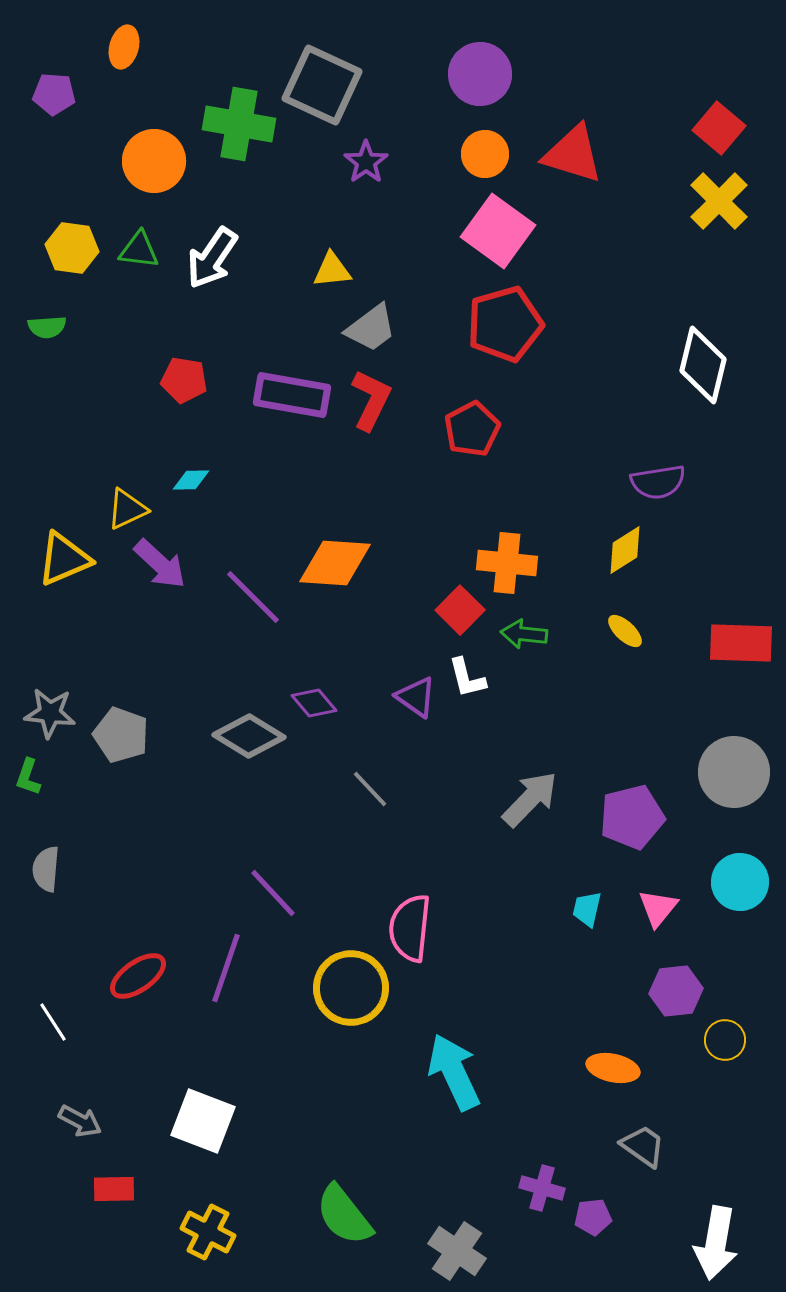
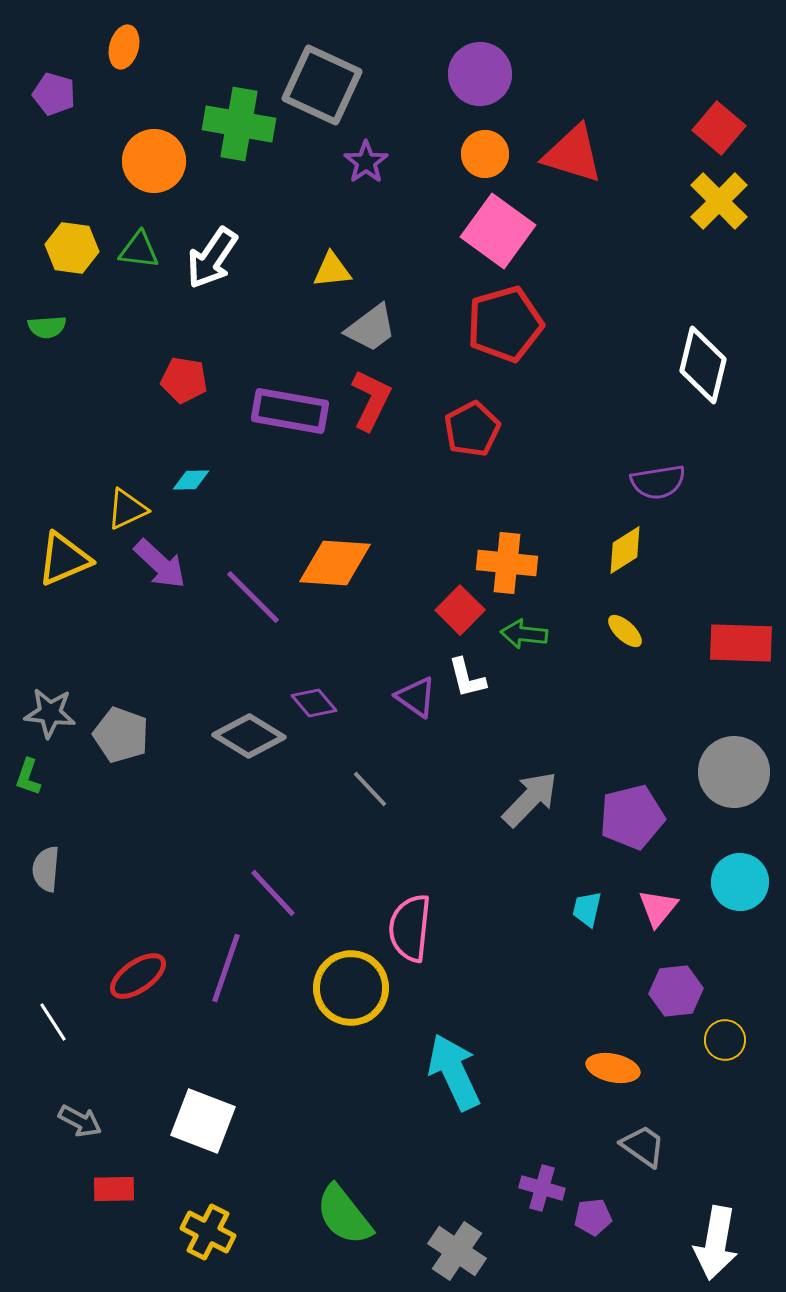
purple pentagon at (54, 94): rotated 12 degrees clockwise
purple rectangle at (292, 395): moved 2 px left, 16 px down
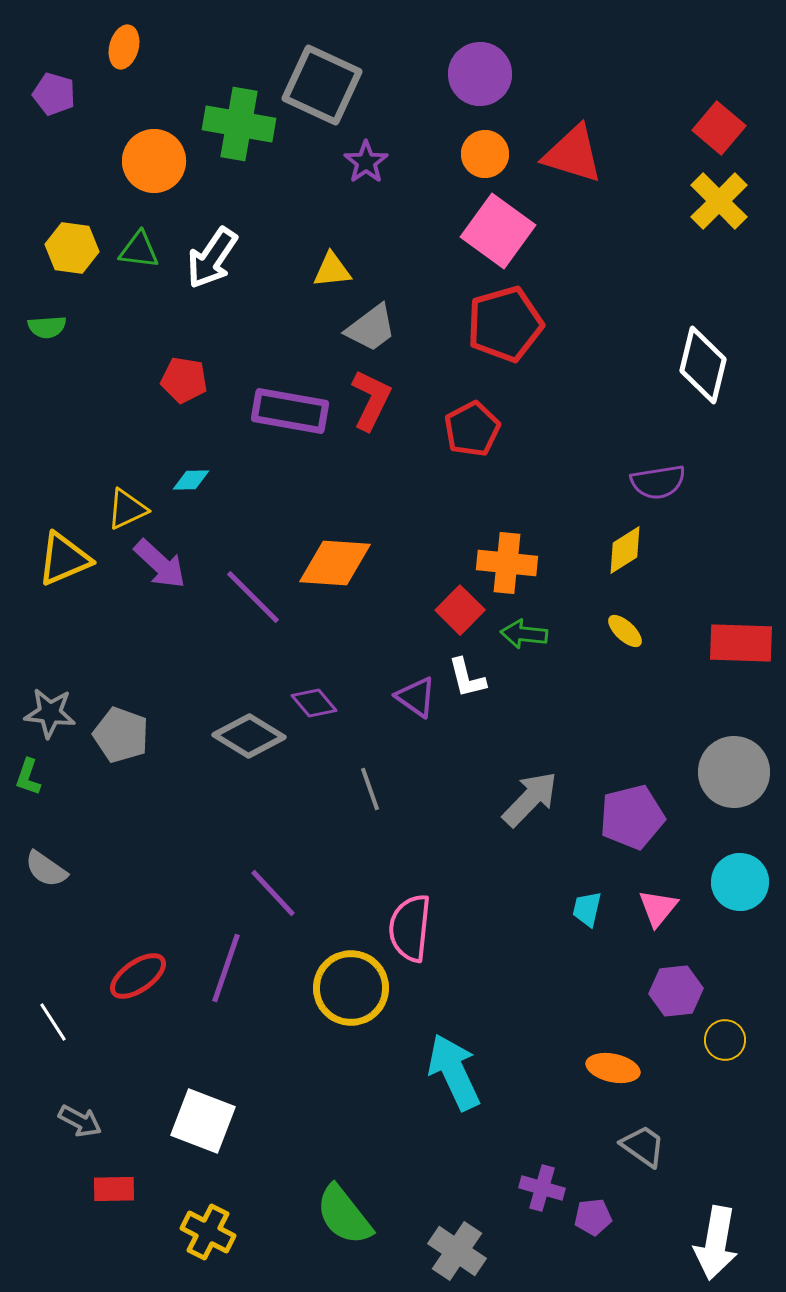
gray line at (370, 789): rotated 24 degrees clockwise
gray semicircle at (46, 869): rotated 60 degrees counterclockwise
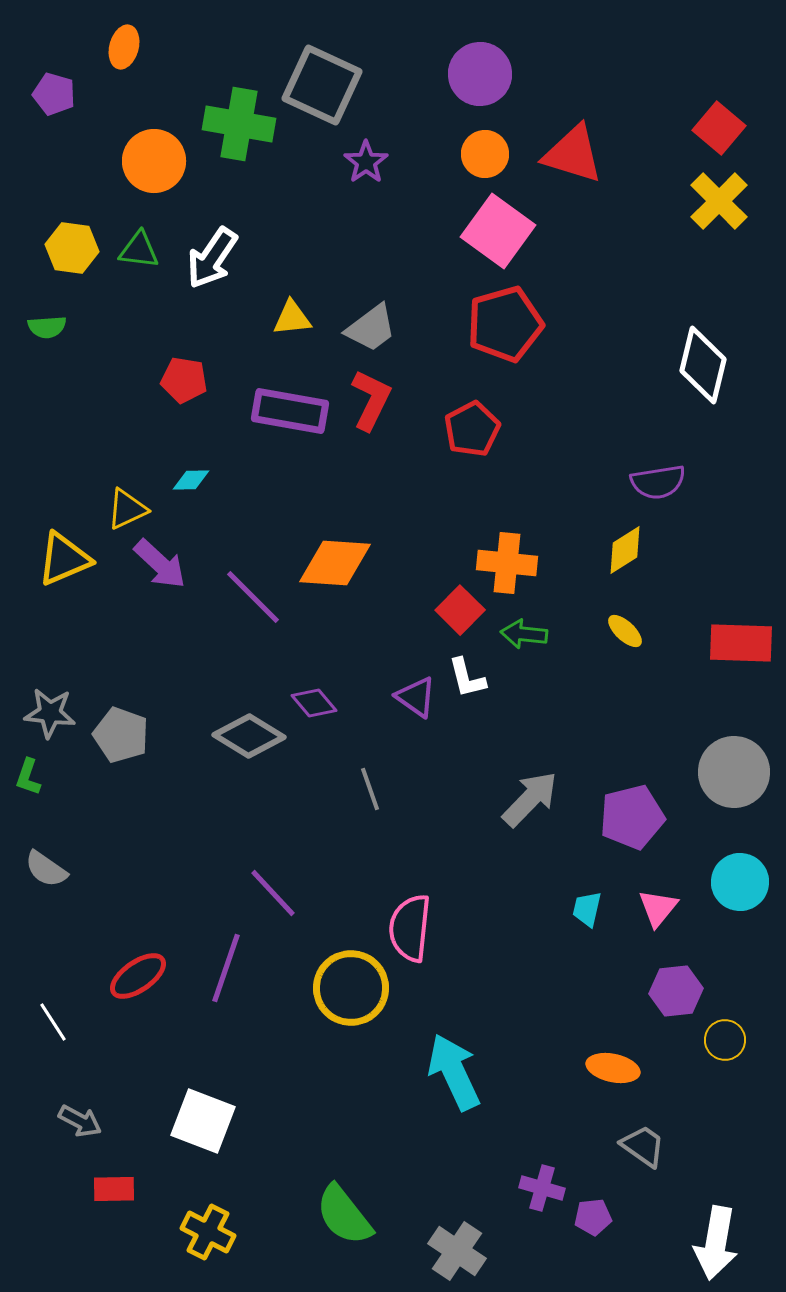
yellow triangle at (332, 270): moved 40 px left, 48 px down
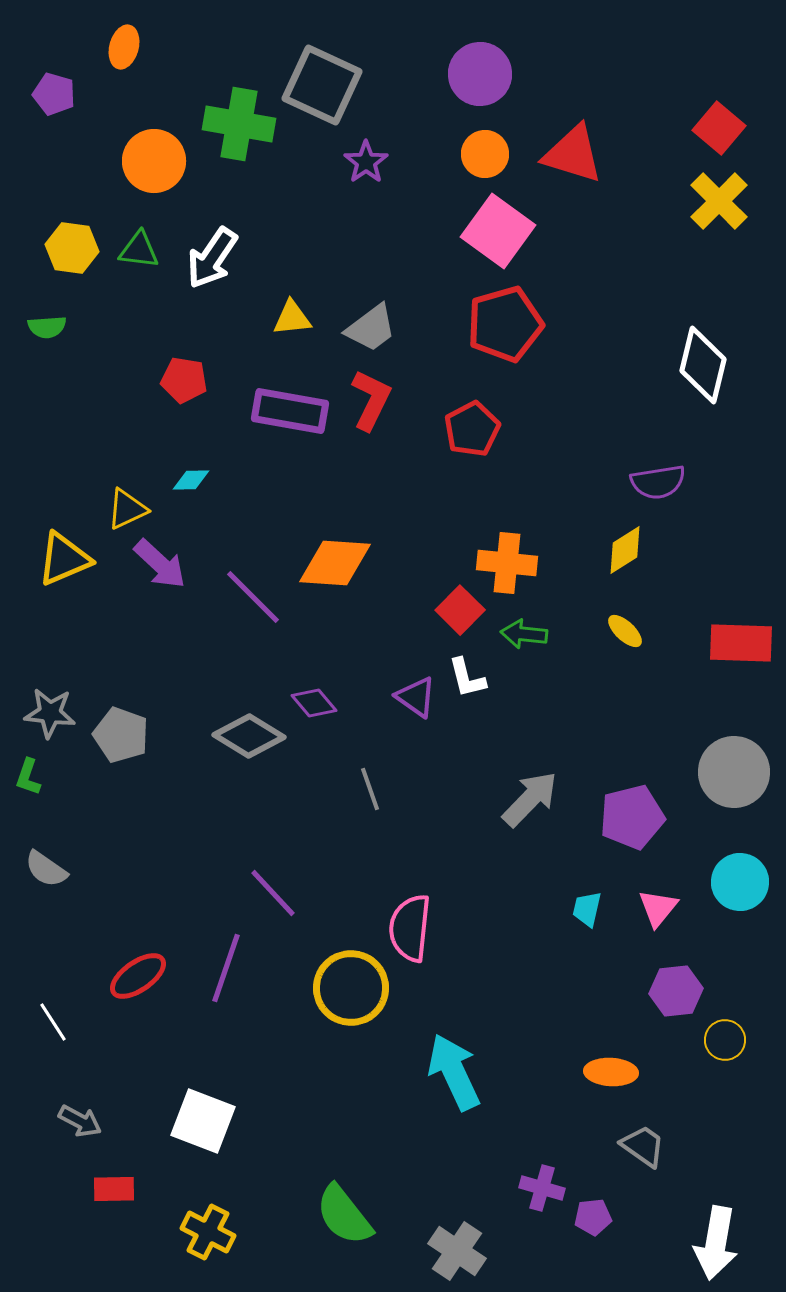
orange ellipse at (613, 1068): moved 2 px left, 4 px down; rotated 9 degrees counterclockwise
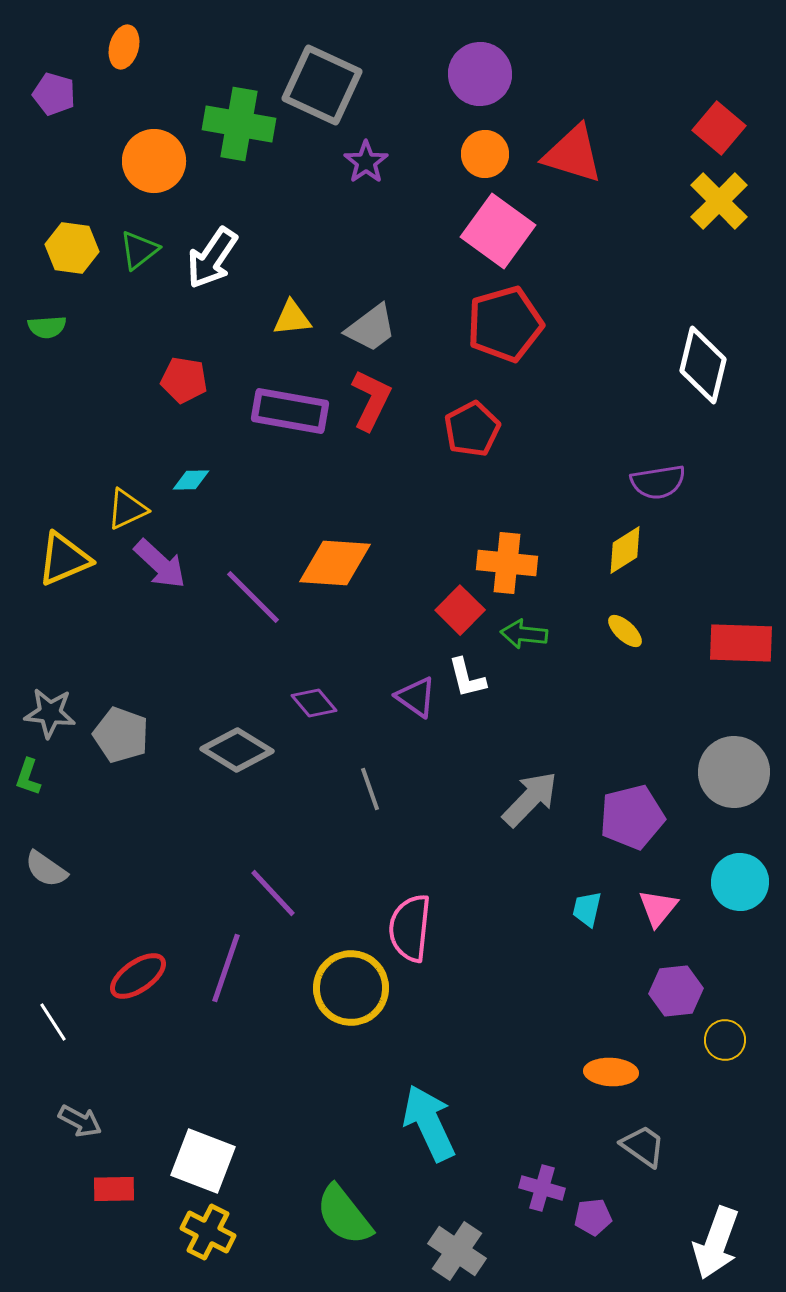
green triangle at (139, 250): rotated 45 degrees counterclockwise
gray diamond at (249, 736): moved 12 px left, 14 px down
cyan arrow at (454, 1072): moved 25 px left, 51 px down
white square at (203, 1121): moved 40 px down
white arrow at (716, 1243): rotated 10 degrees clockwise
